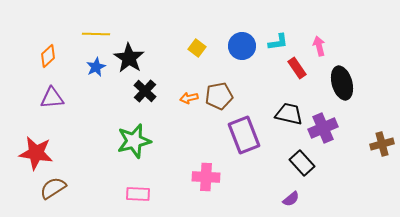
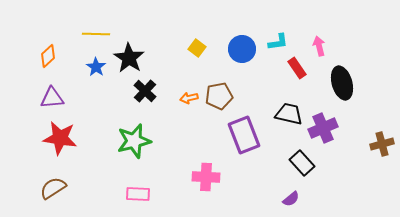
blue circle: moved 3 px down
blue star: rotated 12 degrees counterclockwise
red star: moved 24 px right, 15 px up
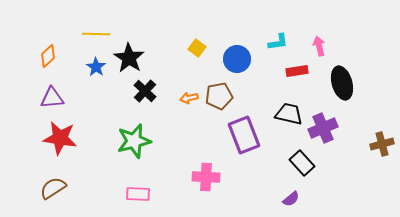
blue circle: moved 5 px left, 10 px down
red rectangle: moved 3 px down; rotated 65 degrees counterclockwise
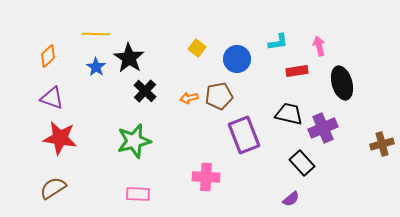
purple triangle: rotated 25 degrees clockwise
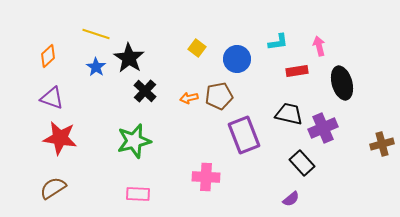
yellow line: rotated 16 degrees clockwise
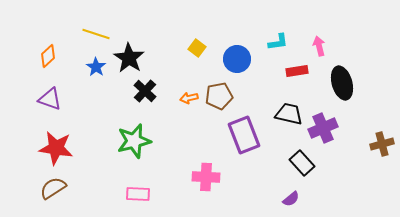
purple triangle: moved 2 px left, 1 px down
red star: moved 4 px left, 10 px down
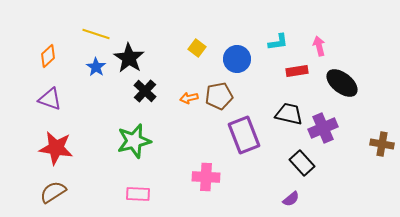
black ellipse: rotated 36 degrees counterclockwise
brown cross: rotated 25 degrees clockwise
brown semicircle: moved 4 px down
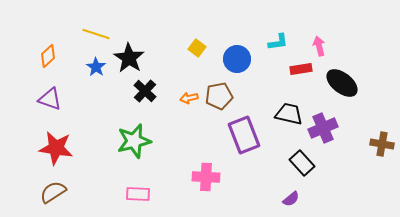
red rectangle: moved 4 px right, 2 px up
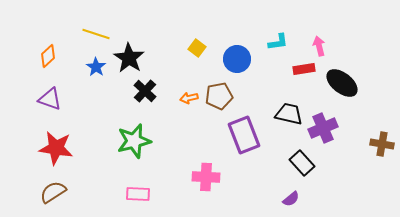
red rectangle: moved 3 px right
